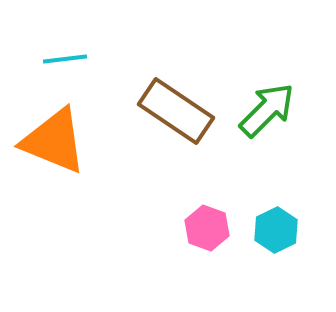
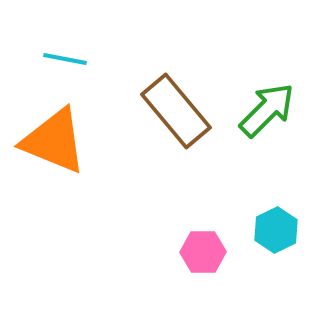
cyan line: rotated 18 degrees clockwise
brown rectangle: rotated 16 degrees clockwise
pink hexagon: moved 4 px left, 24 px down; rotated 21 degrees counterclockwise
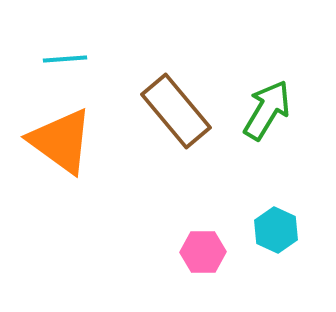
cyan line: rotated 15 degrees counterclockwise
green arrow: rotated 14 degrees counterclockwise
orange triangle: moved 7 px right; rotated 14 degrees clockwise
cyan hexagon: rotated 9 degrees counterclockwise
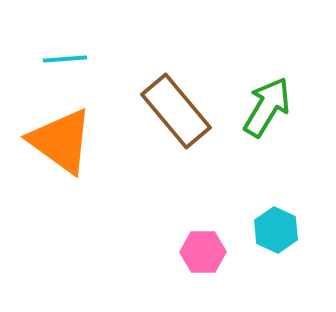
green arrow: moved 3 px up
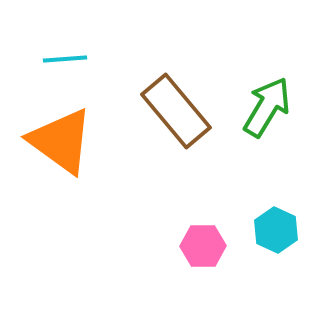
pink hexagon: moved 6 px up
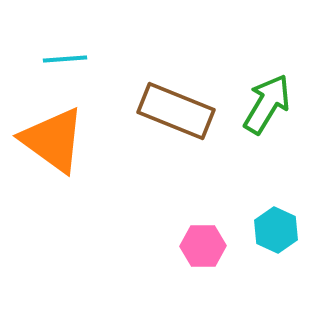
green arrow: moved 3 px up
brown rectangle: rotated 28 degrees counterclockwise
orange triangle: moved 8 px left, 1 px up
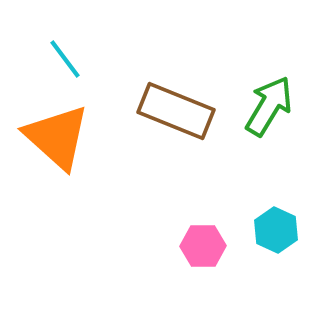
cyan line: rotated 57 degrees clockwise
green arrow: moved 2 px right, 2 px down
orange triangle: moved 4 px right, 3 px up; rotated 6 degrees clockwise
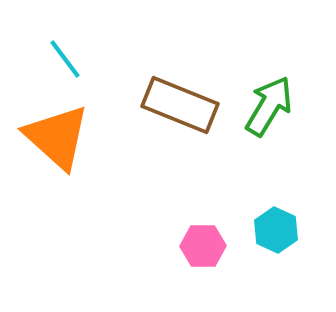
brown rectangle: moved 4 px right, 6 px up
